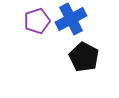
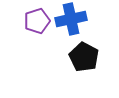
blue cross: rotated 16 degrees clockwise
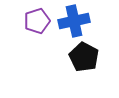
blue cross: moved 3 px right, 2 px down
